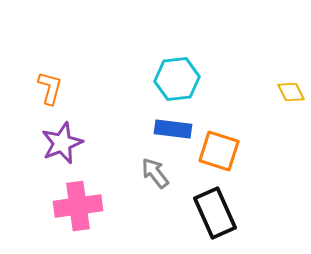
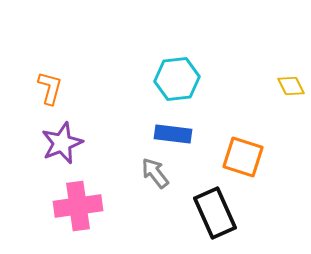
yellow diamond: moved 6 px up
blue rectangle: moved 5 px down
orange square: moved 24 px right, 6 px down
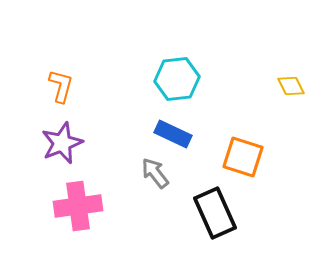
orange L-shape: moved 11 px right, 2 px up
blue rectangle: rotated 18 degrees clockwise
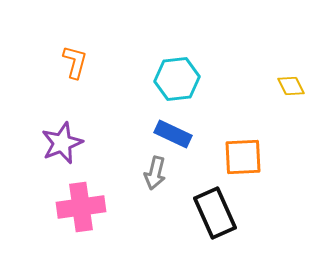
orange L-shape: moved 14 px right, 24 px up
orange square: rotated 21 degrees counterclockwise
gray arrow: rotated 128 degrees counterclockwise
pink cross: moved 3 px right, 1 px down
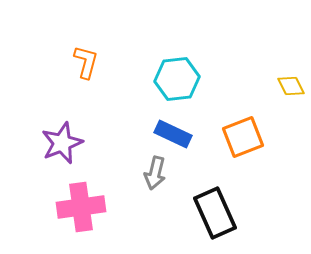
orange L-shape: moved 11 px right
orange square: moved 20 px up; rotated 18 degrees counterclockwise
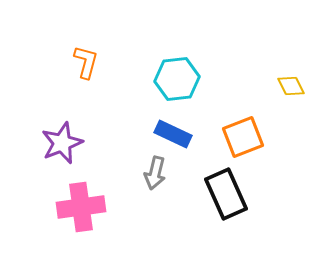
black rectangle: moved 11 px right, 19 px up
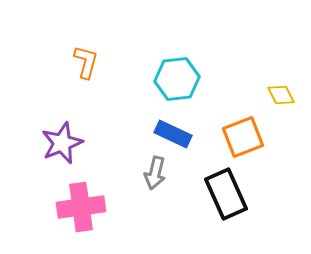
yellow diamond: moved 10 px left, 9 px down
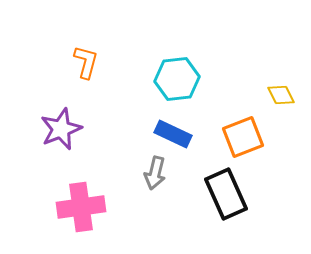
purple star: moved 1 px left, 14 px up
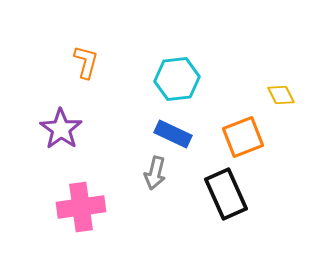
purple star: rotated 15 degrees counterclockwise
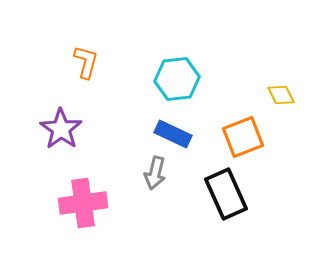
pink cross: moved 2 px right, 4 px up
